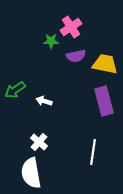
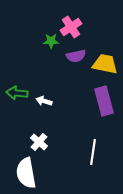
green arrow: moved 2 px right, 3 px down; rotated 40 degrees clockwise
white semicircle: moved 5 px left
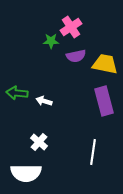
white semicircle: rotated 80 degrees counterclockwise
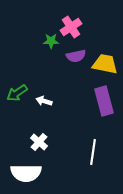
green arrow: rotated 40 degrees counterclockwise
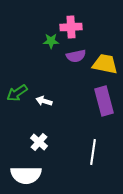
pink cross: rotated 30 degrees clockwise
white semicircle: moved 2 px down
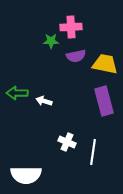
green arrow: rotated 35 degrees clockwise
white cross: moved 28 px right; rotated 18 degrees counterclockwise
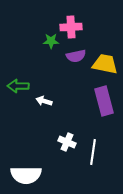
green arrow: moved 1 px right, 7 px up
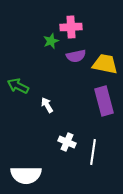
green star: rotated 21 degrees counterclockwise
green arrow: rotated 25 degrees clockwise
white arrow: moved 3 px right, 4 px down; rotated 42 degrees clockwise
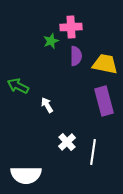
purple semicircle: rotated 78 degrees counterclockwise
white cross: rotated 24 degrees clockwise
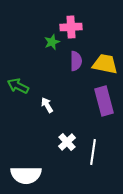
green star: moved 1 px right, 1 px down
purple semicircle: moved 5 px down
